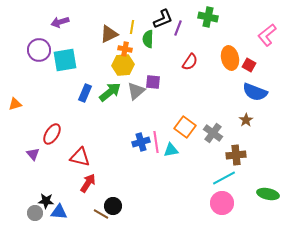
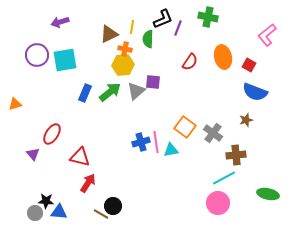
purple circle: moved 2 px left, 5 px down
orange ellipse: moved 7 px left, 1 px up
brown star: rotated 16 degrees clockwise
pink circle: moved 4 px left
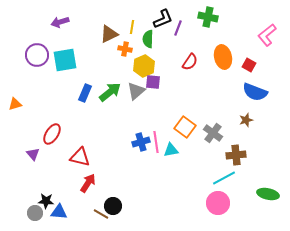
yellow hexagon: moved 21 px right, 1 px down; rotated 20 degrees counterclockwise
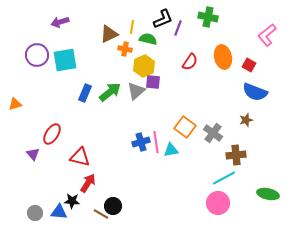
green semicircle: rotated 102 degrees clockwise
black star: moved 26 px right
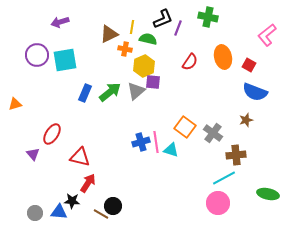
cyan triangle: rotated 28 degrees clockwise
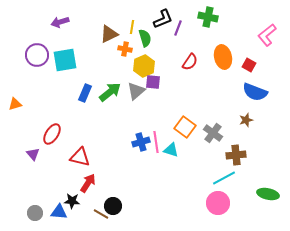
green semicircle: moved 3 px left, 1 px up; rotated 60 degrees clockwise
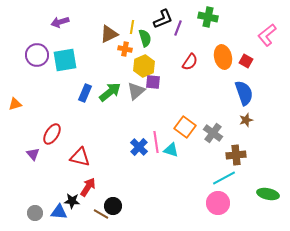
red square: moved 3 px left, 4 px up
blue semicircle: moved 11 px left, 1 px down; rotated 130 degrees counterclockwise
blue cross: moved 2 px left, 5 px down; rotated 30 degrees counterclockwise
red arrow: moved 4 px down
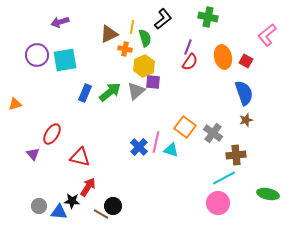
black L-shape: rotated 15 degrees counterclockwise
purple line: moved 10 px right, 19 px down
pink line: rotated 20 degrees clockwise
gray circle: moved 4 px right, 7 px up
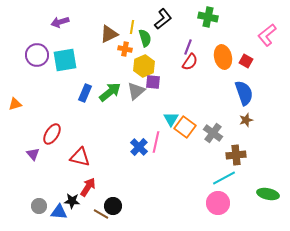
cyan triangle: moved 31 px up; rotated 42 degrees clockwise
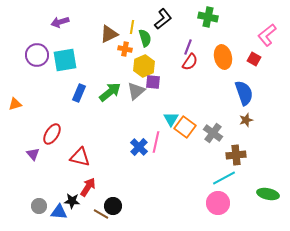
red square: moved 8 px right, 2 px up
blue rectangle: moved 6 px left
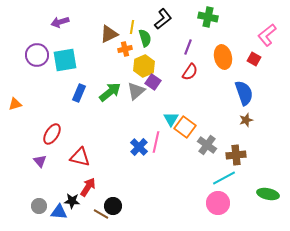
orange cross: rotated 24 degrees counterclockwise
red semicircle: moved 10 px down
purple square: rotated 28 degrees clockwise
gray cross: moved 6 px left, 12 px down
purple triangle: moved 7 px right, 7 px down
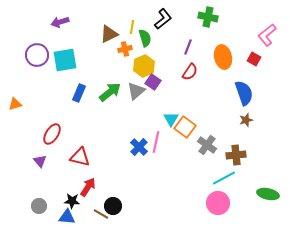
blue triangle: moved 8 px right, 5 px down
